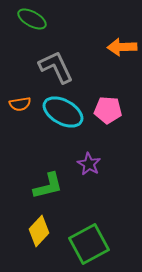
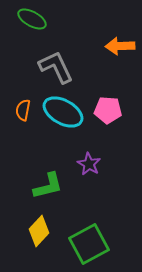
orange arrow: moved 2 px left, 1 px up
orange semicircle: moved 3 px right, 6 px down; rotated 110 degrees clockwise
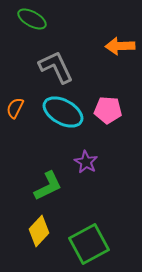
orange semicircle: moved 8 px left, 2 px up; rotated 15 degrees clockwise
purple star: moved 3 px left, 2 px up
green L-shape: rotated 12 degrees counterclockwise
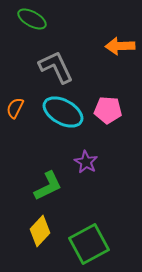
yellow diamond: moved 1 px right
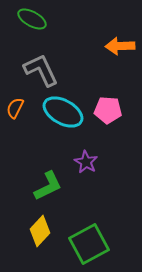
gray L-shape: moved 15 px left, 3 px down
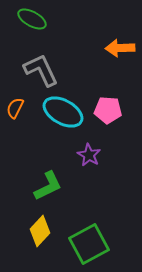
orange arrow: moved 2 px down
purple star: moved 3 px right, 7 px up
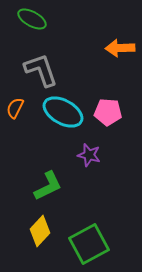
gray L-shape: rotated 6 degrees clockwise
pink pentagon: moved 2 px down
purple star: rotated 15 degrees counterclockwise
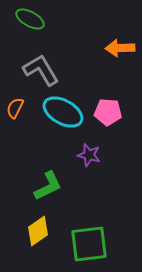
green ellipse: moved 2 px left
gray L-shape: rotated 12 degrees counterclockwise
yellow diamond: moved 2 px left; rotated 12 degrees clockwise
green square: rotated 21 degrees clockwise
